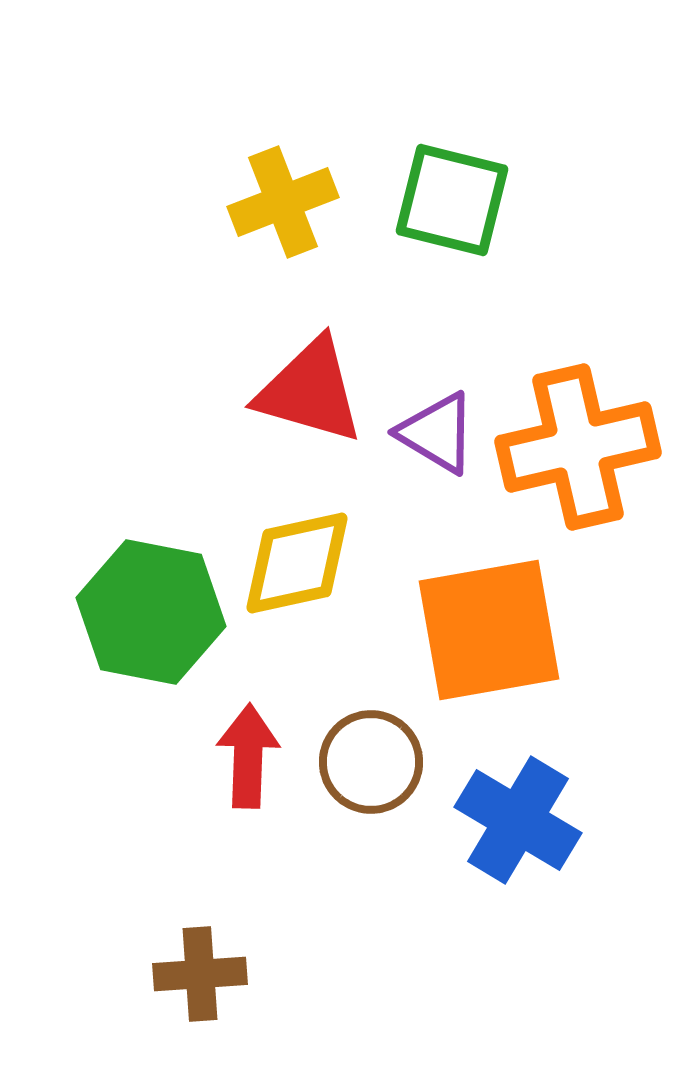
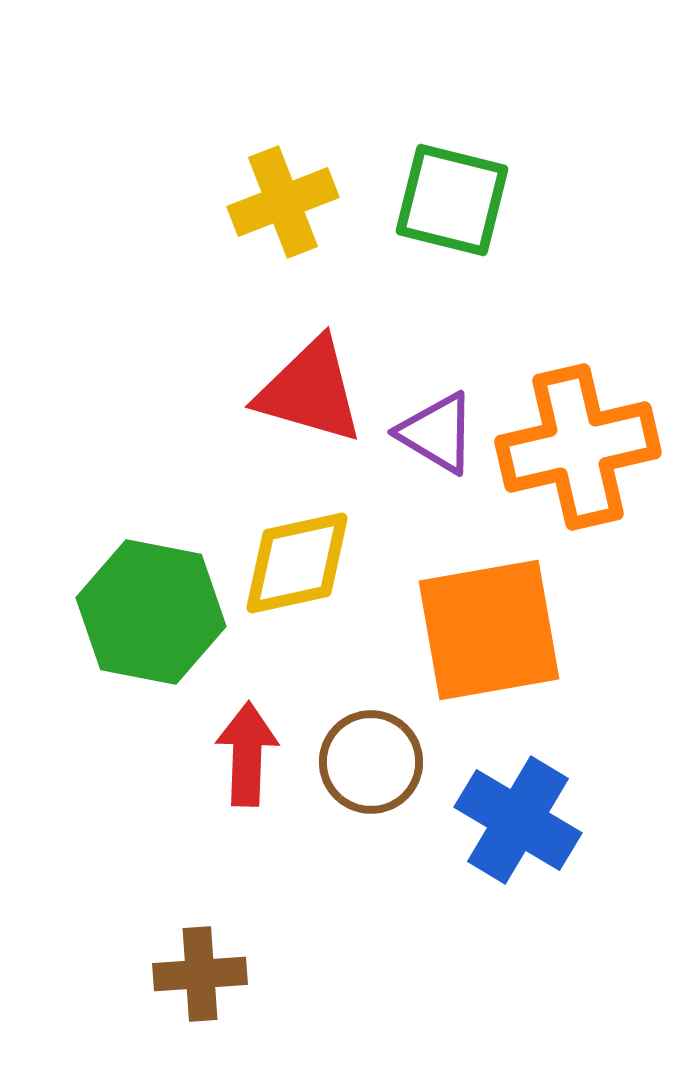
red arrow: moved 1 px left, 2 px up
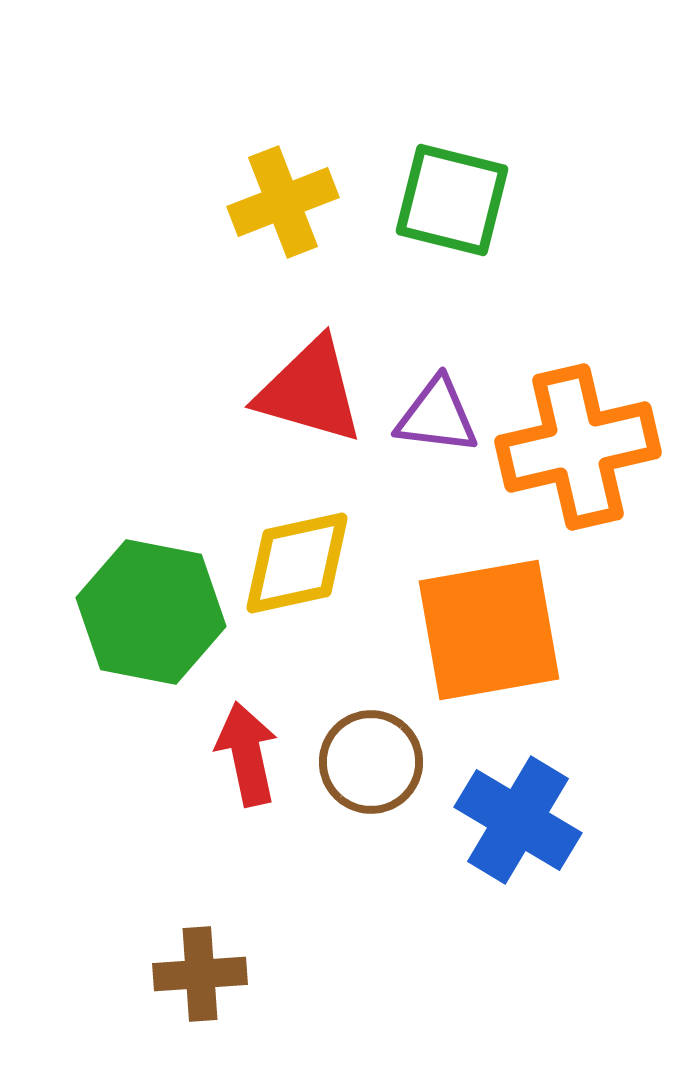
purple triangle: moved 17 px up; rotated 24 degrees counterclockwise
red arrow: rotated 14 degrees counterclockwise
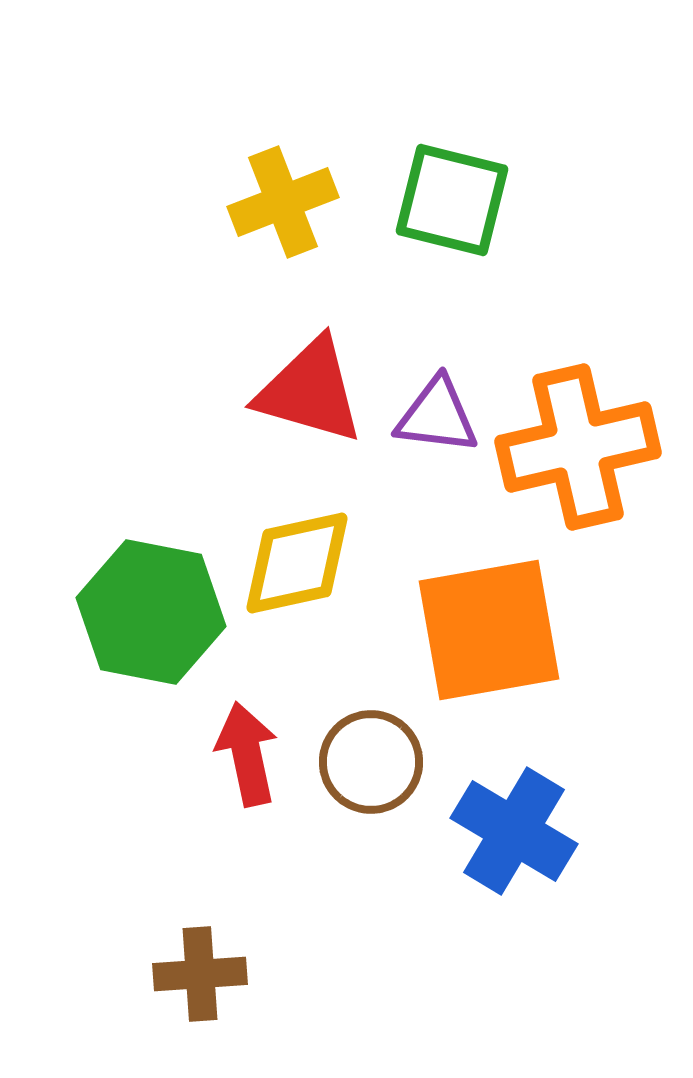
blue cross: moved 4 px left, 11 px down
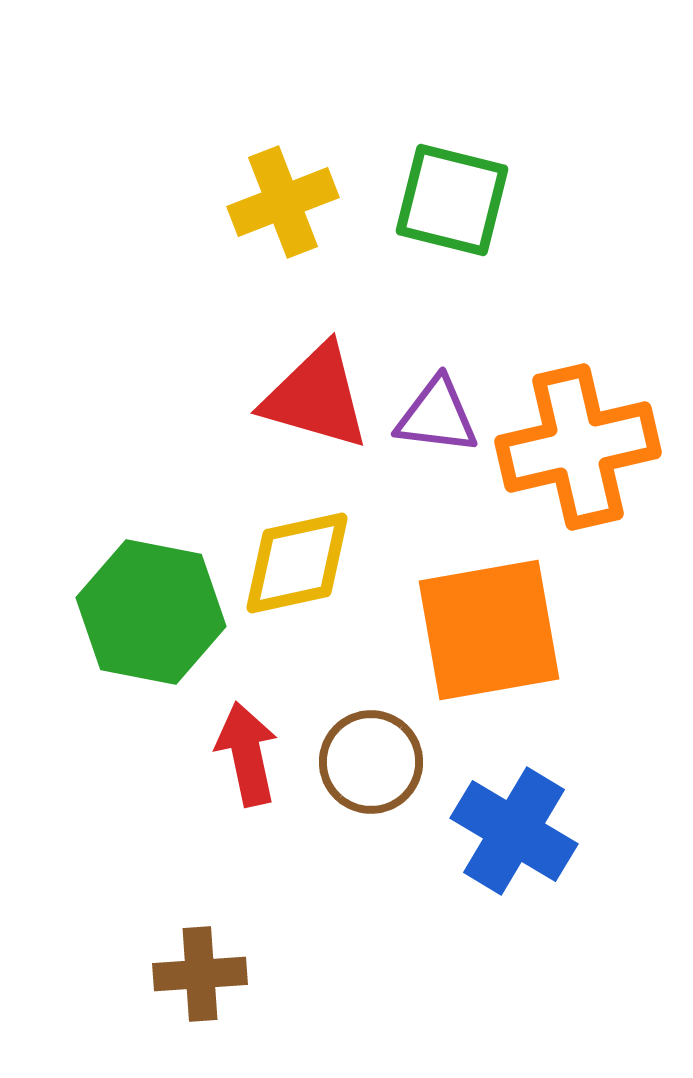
red triangle: moved 6 px right, 6 px down
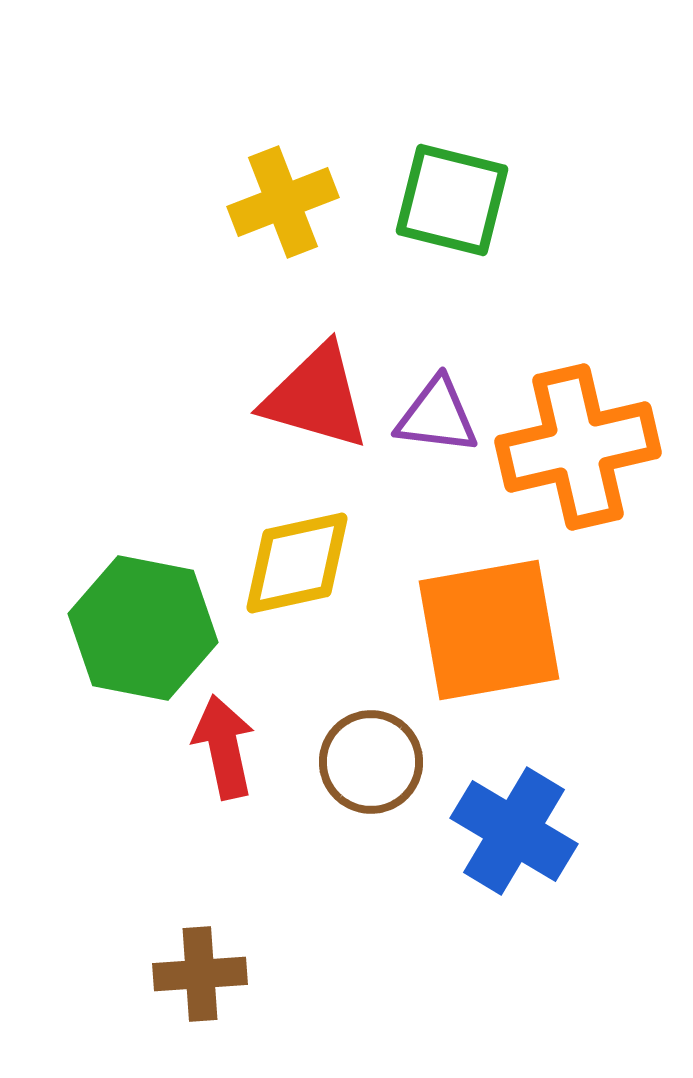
green hexagon: moved 8 px left, 16 px down
red arrow: moved 23 px left, 7 px up
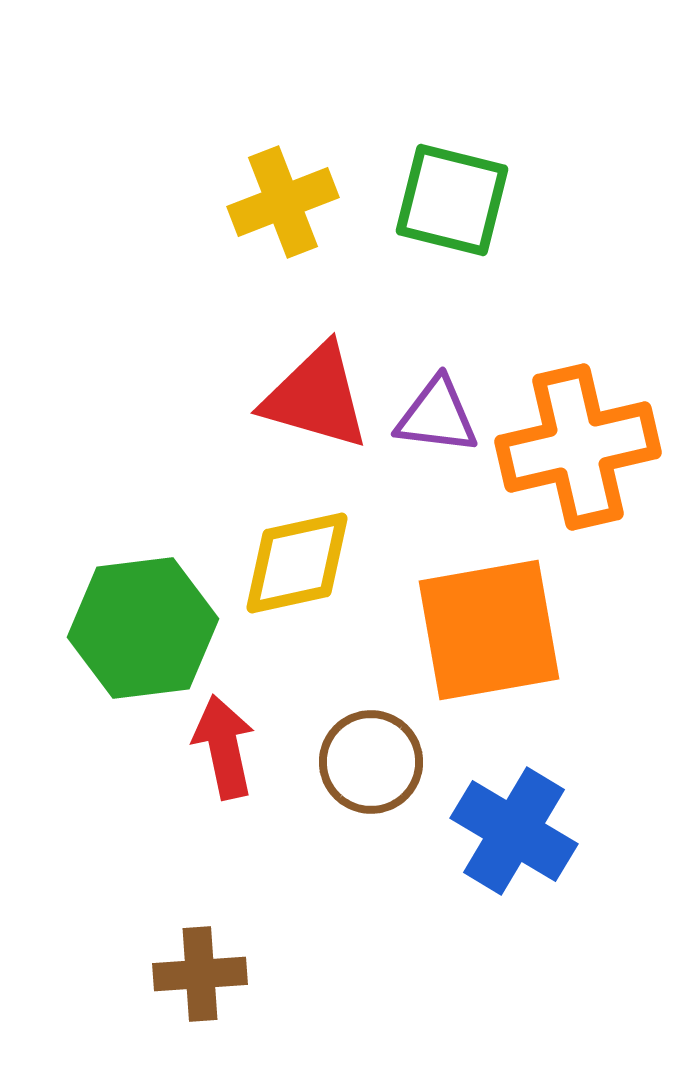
green hexagon: rotated 18 degrees counterclockwise
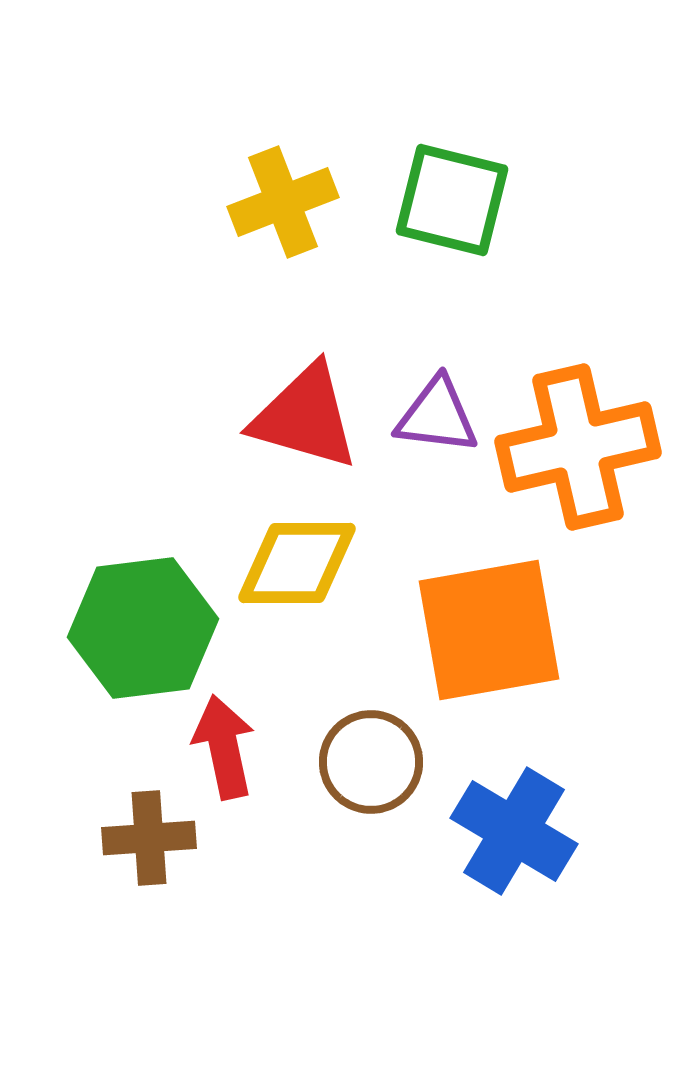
red triangle: moved 11 px left, 20 px down
yellow diamond: rotated 12 degrees clockwise
brown cross: moved 51 px left, 136 px up
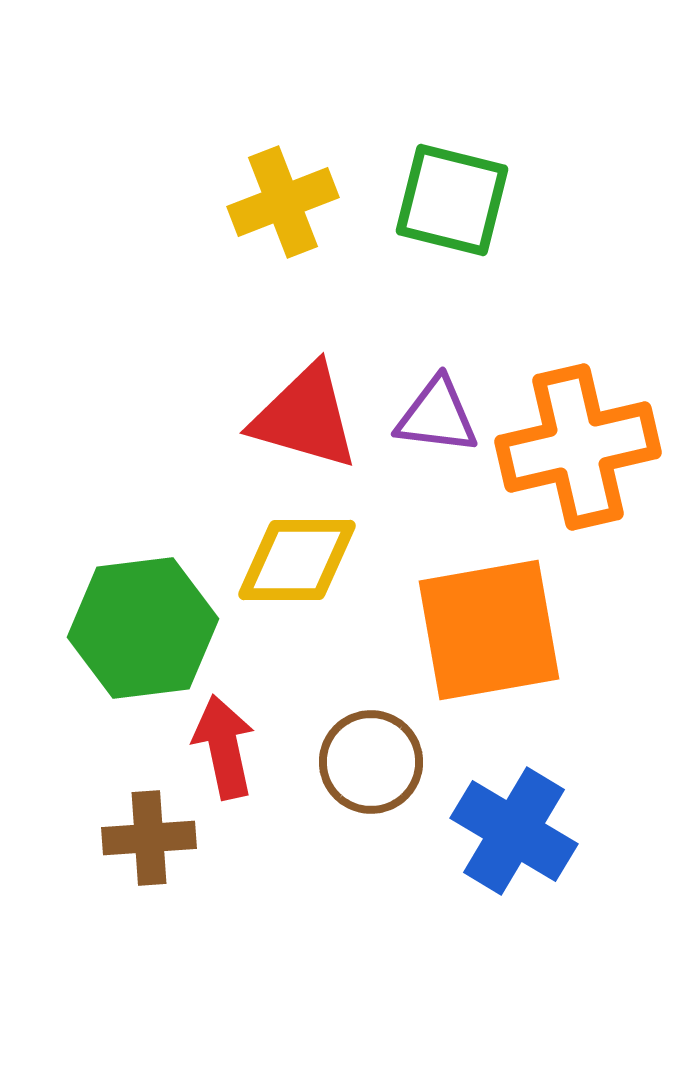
yellow diamond: moved 3 px up
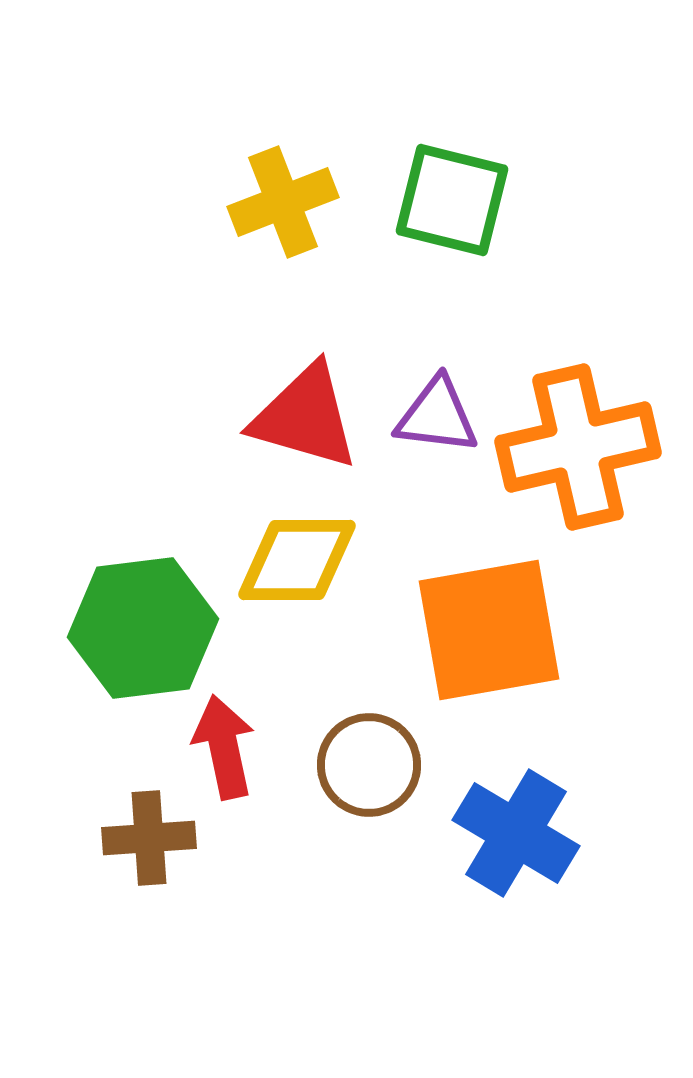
brown circle: moved 2 px left, 3 px down
blue cross: moved 2 px right, 2 px down
